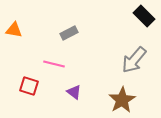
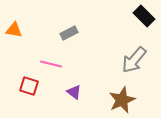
pink line: moved 3 px left
brown star: rotated 8 degrees clockwise
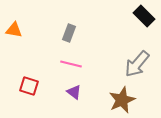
gray rectangle: rotated 42 degrees counterclockwise
gray arrow: moved 3 px right, 4 px down
pink line: moved 20 px right
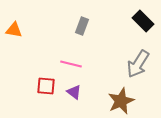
black rectangle: moved 1 px left, 5 px down
gray rectangle: moved 13 px right, 7 px up
gray arrow: moved 1 px right; rotated 8 degrees counterclockwise
red square: moved 17 px right; rotated 12 degrees counterclockwise
brown star: moved 1 px left, 1 px down
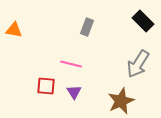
gray rectangle: moved 5 px right, 1 px down
purple triangle: rotated 21 degrees clockwise
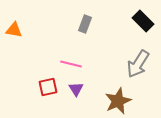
gray rectangle: moved 2 px left, 3 px up
red square: moved 2 px right, 1 px down; rotated 18 degrees counterclockwise
purple triangle: moved 2 px right, 3 px up
brown star: moved 3 px left
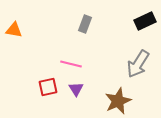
black rectangle: moved 2 px right; rotated 70 degrees counterclockwise
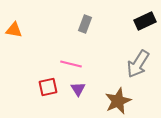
purple triangle: moved 2 px right
